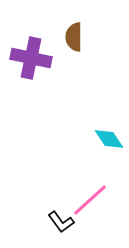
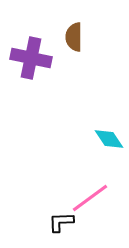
pink line: moved 2 px up; rotated 6 degrees clockwise
black L-shape: rotated 124 degrees clockwise
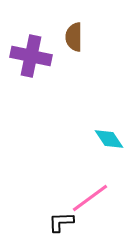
purple cross: moved 2 px up
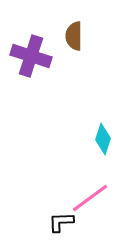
brown semicircle: moved 1 px up
purple cross: rotated 6 degrees clockwise
cyan diamond: moved 6 px left; rotated 52 degrees clockwise
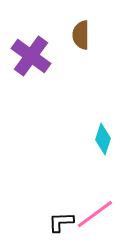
brown semicircle: moved 7 px right, 1 px up
purple cross: rotated 18 degrees clockwise
pink line: moved 5 px right, 16 px down
